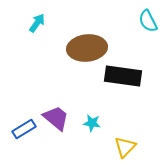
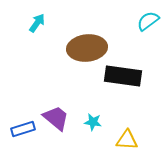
cyan semicircle: rotated 80 degrees clockwise
cyan star: moved 1 px right, 1 px up
blue rectangle: moved 1 px left; rotated 15 degrees clockwise
yellow triangle: moved 2 px right, 7 px up; rotated 50 degrees clockwise
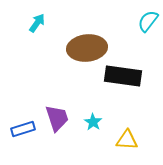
cyan semicircle: rotated 15 degrees counterclockwise
purple trapezoid: moved 1 px right; rotated 32 degrees clockwise
cyan star: rotated 24 degrees clockwise
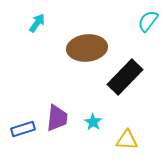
black rectangle: moved 2 px right, 1 px down; rotated 54 degrees counterclockwise
purple trapezoid: rotated 24 degrees clockwise
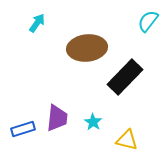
yellow triangle: rotated 10 degrees clockwise
